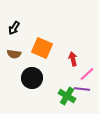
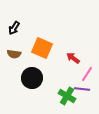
red arrow: moved 1 px up; rotated 40 degrees counterclockwise
pink line: rotated 14 degrees counterclockwise
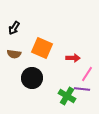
red arrow: rotated 144 degrees clockwise
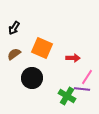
brown semicircle: rotated 136 degrees clockwise
pink line: moved 3 px down
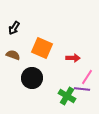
brown semicircle: moved 1 px left, 1 px down; rotated 56 degrees clockwise
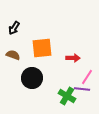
orange square: rotated 30 degrees counterclockwise
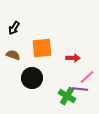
pink line: rotated 14 degrees clockwise
purple line: moved 2 px left
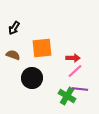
pink line: moved 12 px left, 6 px up
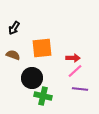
green cross: moved 24 px left; rotated 18 degrees counterclockwise
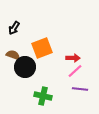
orange square: rotated 15 degrees counterclockwise
black circle: moved 7 px left, 11 px up
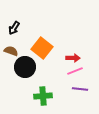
orange square: rotated 30 degrees counterclockwise
brown semicircle: moved 2 px left, 4 px up
pink line: rotated 21 degrees clockwise
green cross: rotated 18 degrees counterclockwise
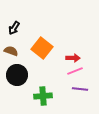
black circle: moved 8 px left, 8 px down
